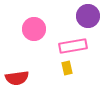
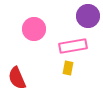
yellow rectangle: moved 1 px right; rotated 24 degrees clockwise
red semicircle: rotated 75 degrees clockwise
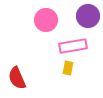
pink circle: moved 12 px right, 9 px up
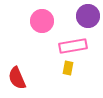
pink circle: moved 4 px left, 1 px down
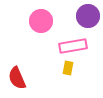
pink circle: moved 1 px left
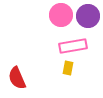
pink circle: moved 20 px right, 6 px up
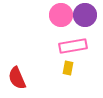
purple circle: moved 3 px left, 1 px up
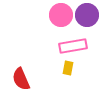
purple circle: moved 2 px right
red semicircle: moved 4 px right, 1 px down
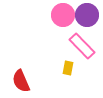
pink circle: moved 2 px right
pink rectangle: moved 9 px right; rotated 56 degrees clockwise
red semicircle: moved 2 px down
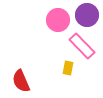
pink circle: moved 5 px left, 5 px down
